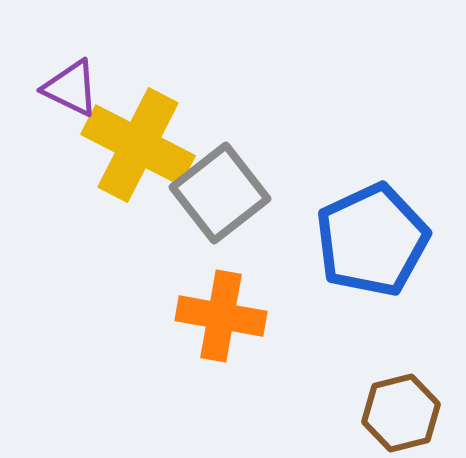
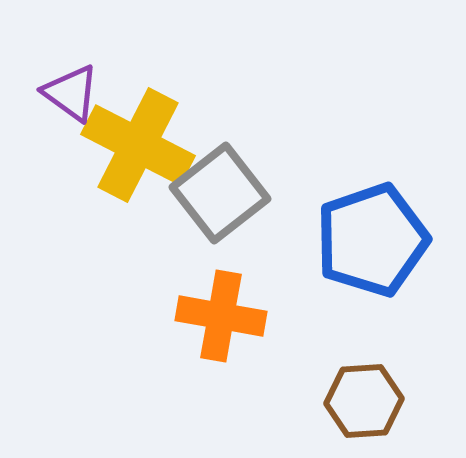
purple triangle: moved 5 px down; rotated 10 degrees clockwise
blue pentagon: rotated 6 degrees clockwise
brown hexagon: moved 37 px left, 12 px up; rotated 10 degrees clockwise
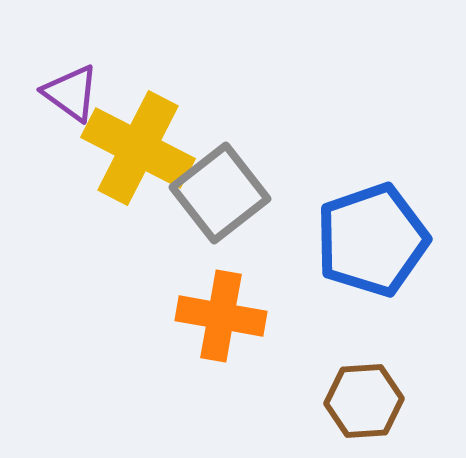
yellow cross: moved 3 px down
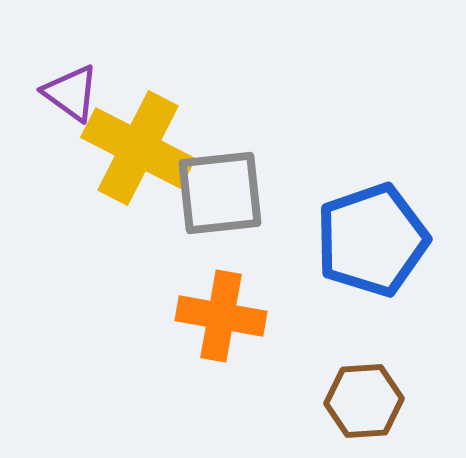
gray square: rotated 32 degrees clockwise
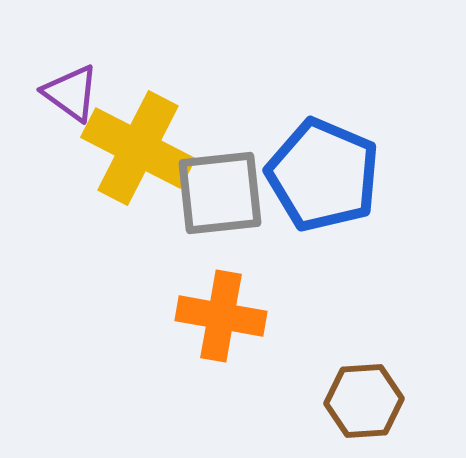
blue pentagon: moved 49 px left, 65 px up; rotated 30 degrees counterclockwise
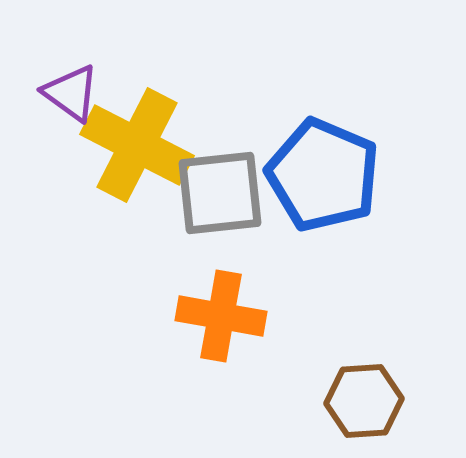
yellow cross: moved 1 px left, 3 px up
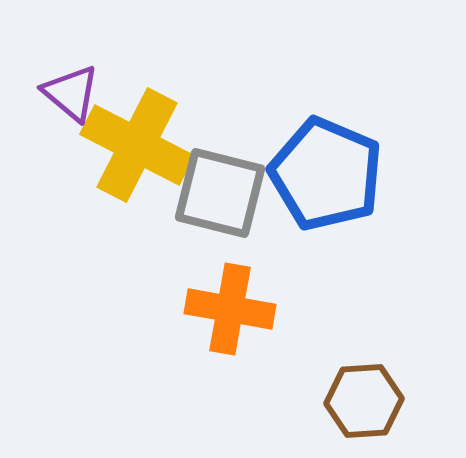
purple triangle: rotated 4 degrees clockwise
blue pentagon: moved 3 px right, 1 px up
gray square: rotated 20 degrees clockwise
orange cross: moved 9 px right, 7 px up
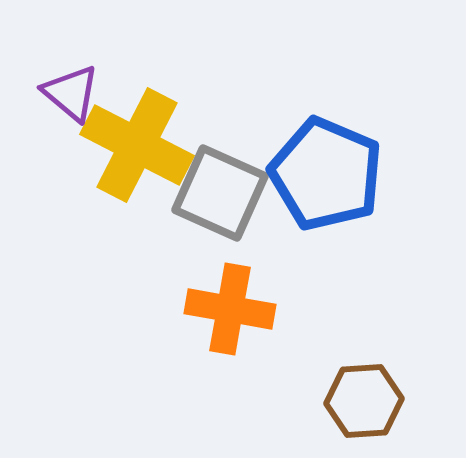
gray square: rotated 10 degrees clockwise
